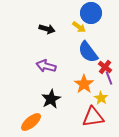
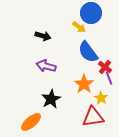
black arrow: moved 4 px left, 7 px down
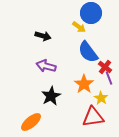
black star: moved 3 px up
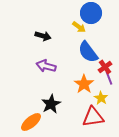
red cross: rotated 16 degrees clockwise
black star: moved 8 px down
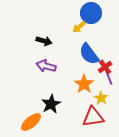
yellow arrow: rotated 104 degrees clockwise
black arrow: moved 1 px right, 5 px down
blue semicircle: moved 1 px right, 2 px down
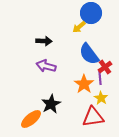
black arrow: rotated 14 degrees counterclockwise
purple line: moved 9 px left; rotated 16 degrees clockwise
orange ellipse: moved 3 px up
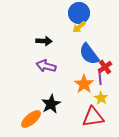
blue circle: moved 12 px left
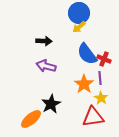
blue semicircle: moved 2 px left
red cross: moved 1 px left, 8 px up; rotated 32 degrees counterclockwise
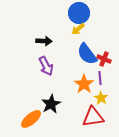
yellow arrow: moved 1 px left, 2 px down
purple arrow: rotated 132 degrees counterclockwise
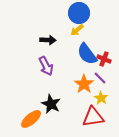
yellow arrow: moved 1 px left, 1 px down
black arrow: moved 4 px right, 1 px up
purple line: rotated 40 degrees counterclockwise
black star: rotated 18 degrees counterclockwise
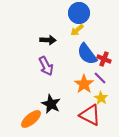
red triangle: moved 3 px left, 2 px up; rotated 35 degrees clockwise
